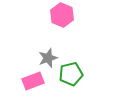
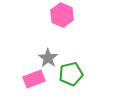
gray star: rotated 18 degrees counterclockwise
pink rectangle: moved 1 px right, 2 px up
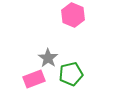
pink hexagon: moved 11 px right
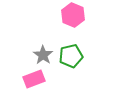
gray star: moved 5 px left, 3 px up
green pentagon: moved 18 px up
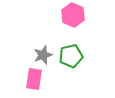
gray star: rotated 18 degrees clockwise
pink rectangle: rotated 60 degrees counterclockwise
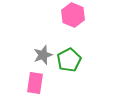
green pentagon: moved 2 px left, 4 px down; rotated 15 degrees counterclockwise
pink rectangle: moved 1 px right, 4 px down
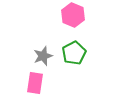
gray star: moved 1 px down
green pentagon: moved 5 px right, 7 px up
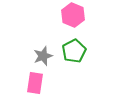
green pentagon: moved 2 px up
